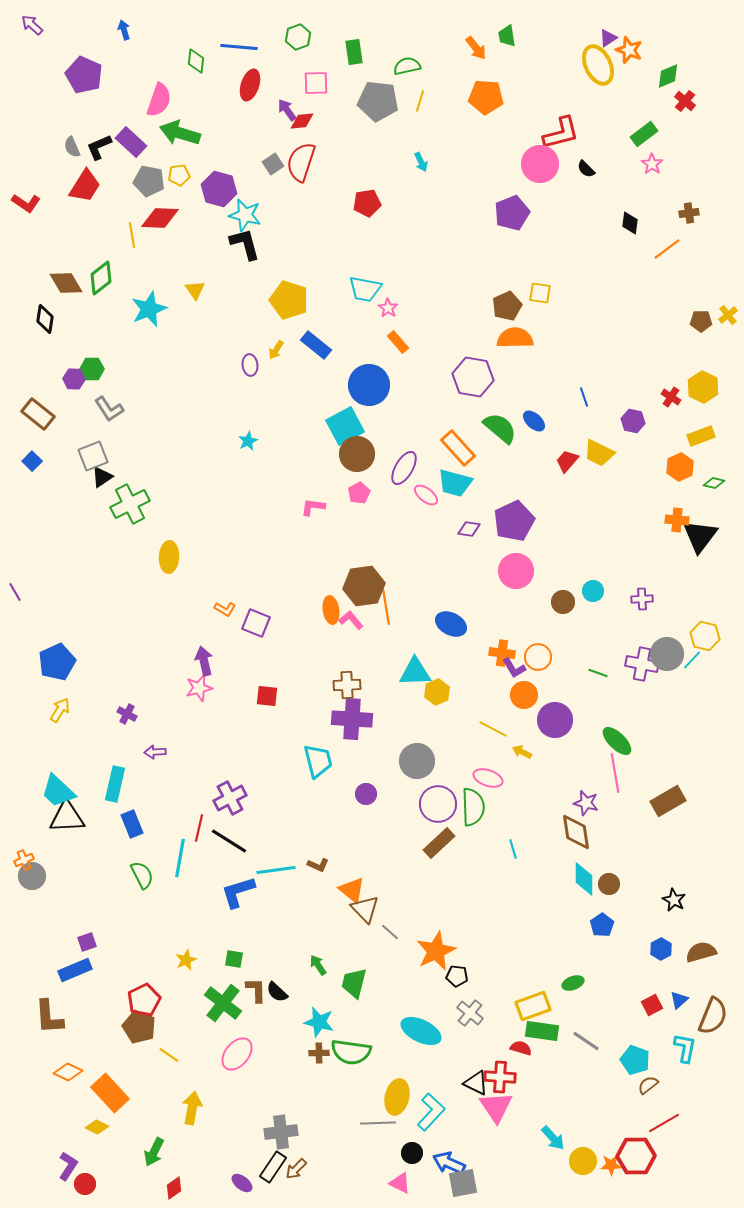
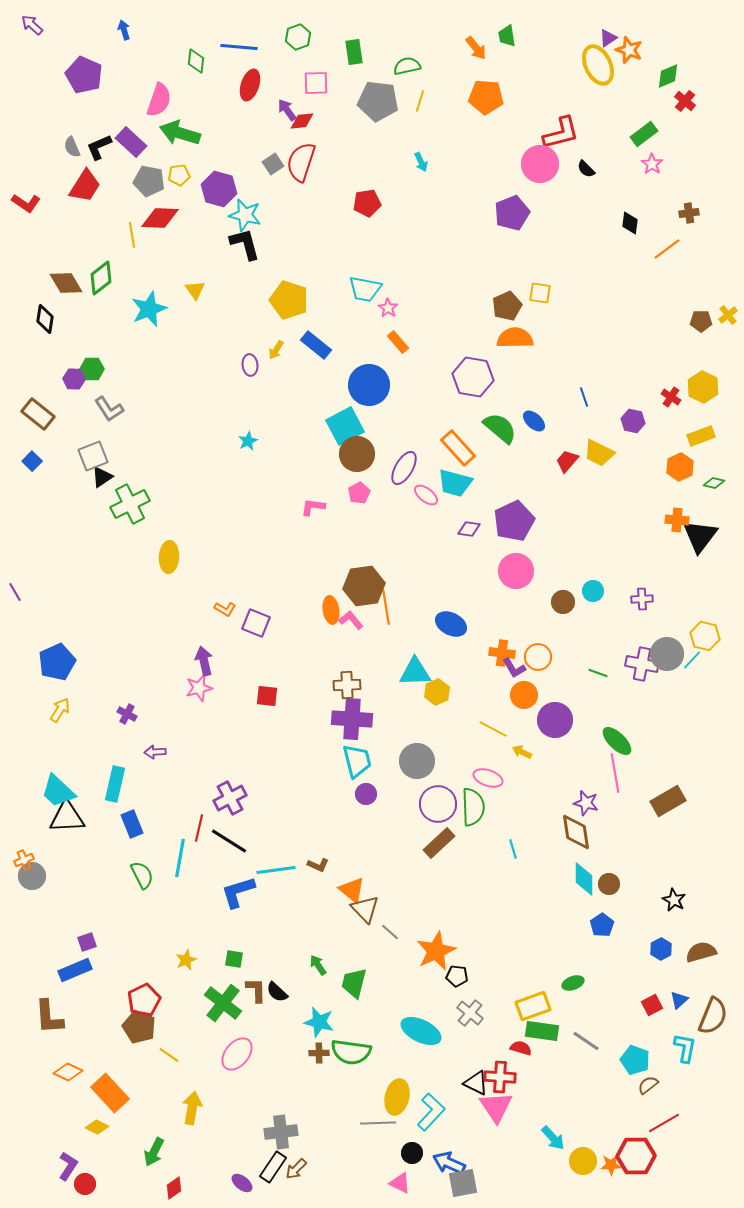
cyan trapezoid at (318, 761): moved 39 px right
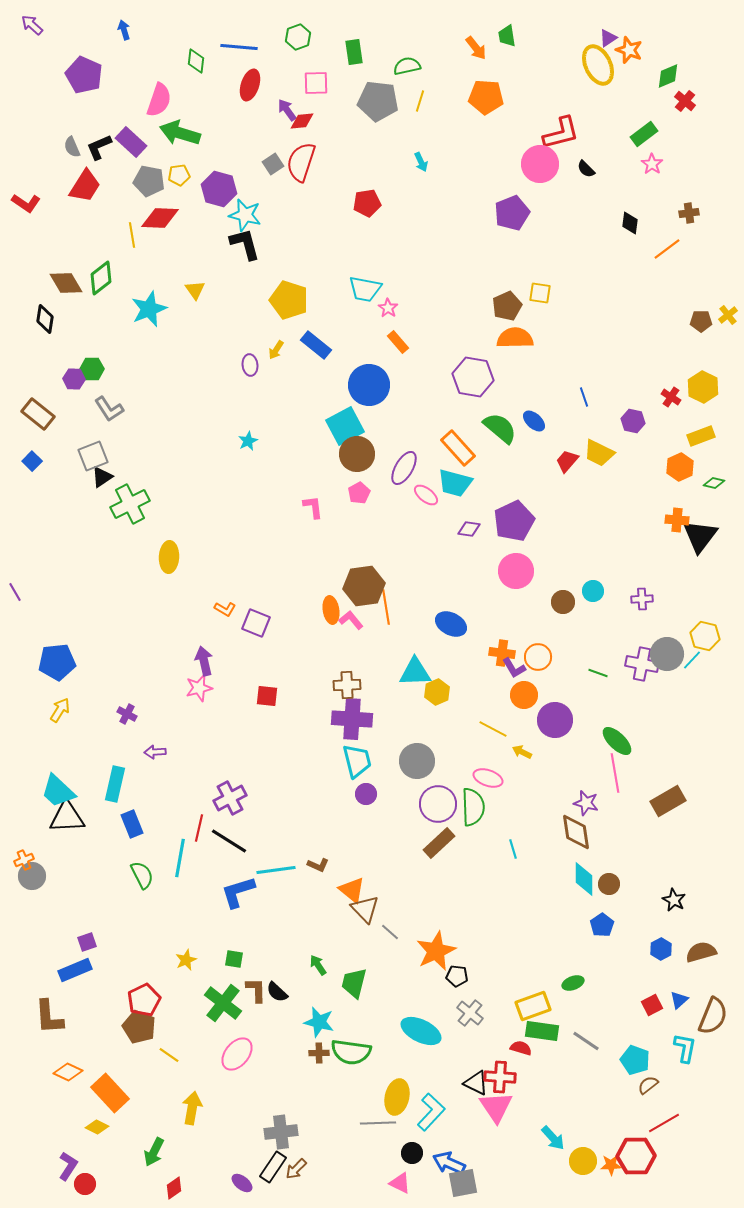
pink L-shape at (313, 507): rotated 75 degrees clockwise
blue pentagon at (57, 662): rotated 18 degrees clockwise
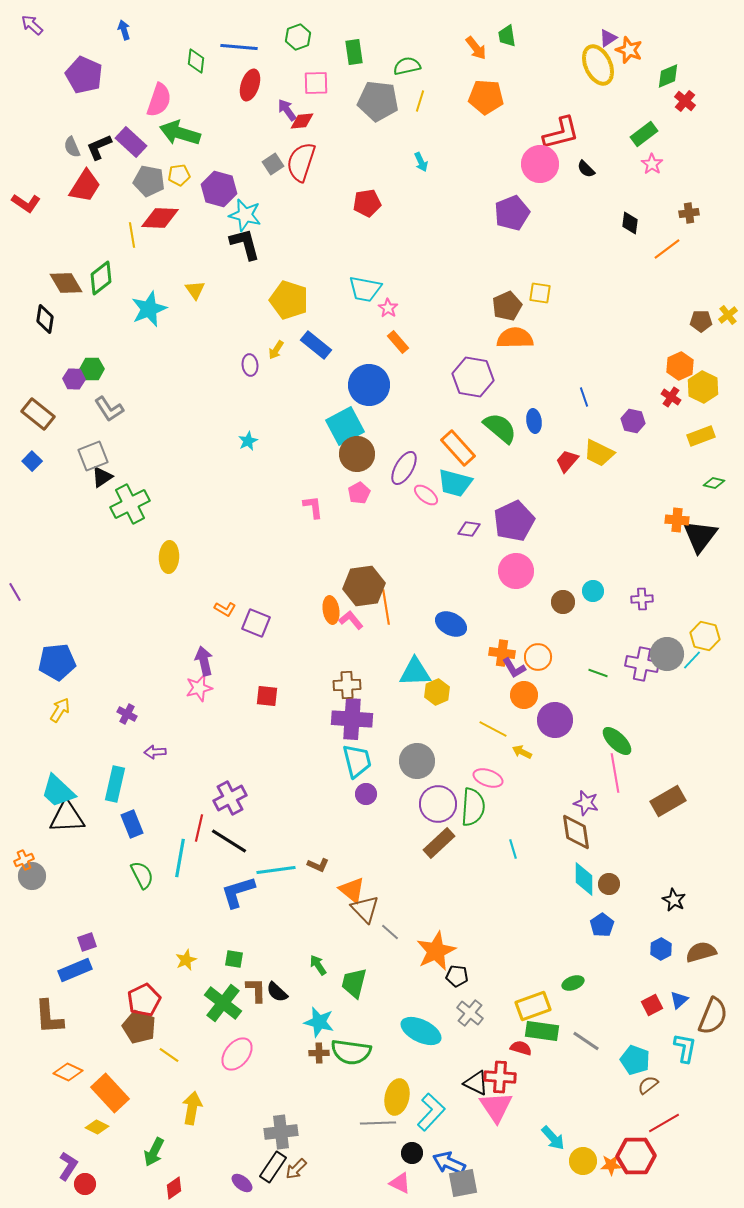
blue ellipse at (534, 421): rotated 40 degrees clockwise
orange hexagon at (680, 467): moved 101 px up
green semicircle at (473, 807): rotated 6 degrees clockwise
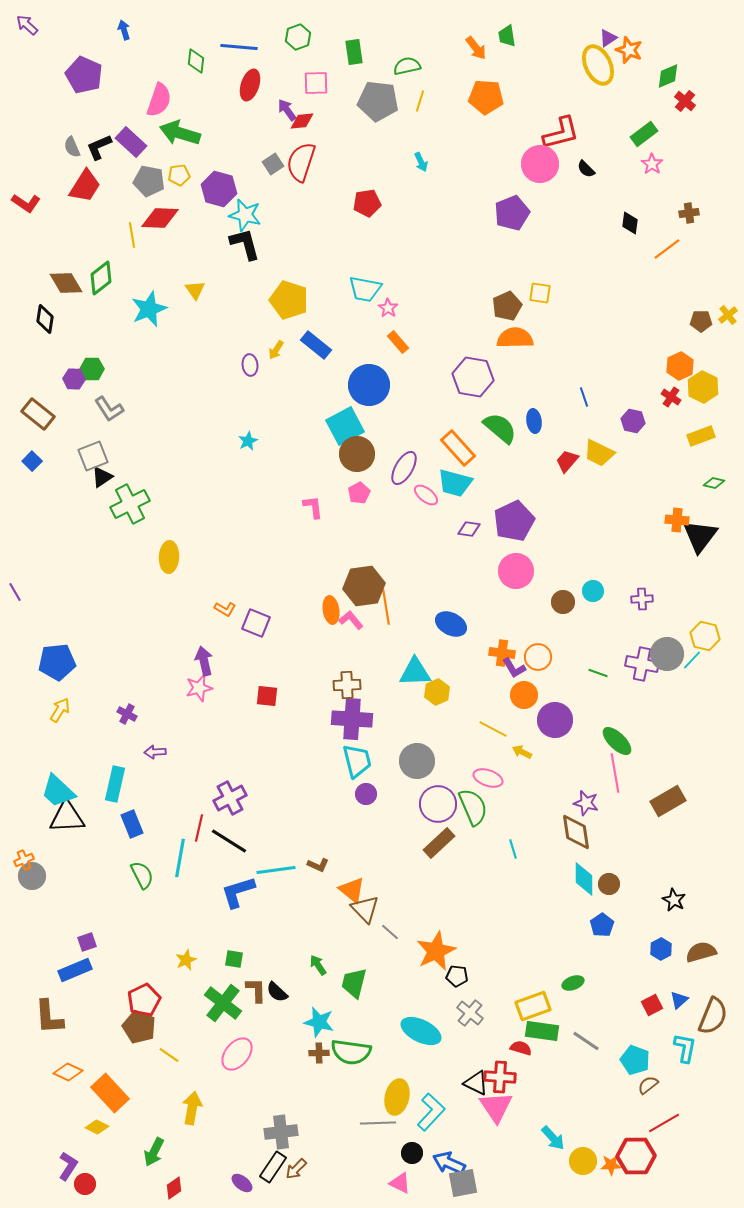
purple arrow at (32, 25): moved 5 px left
green semicircle at (473, 807): rotated 27 degrees counterclockwise
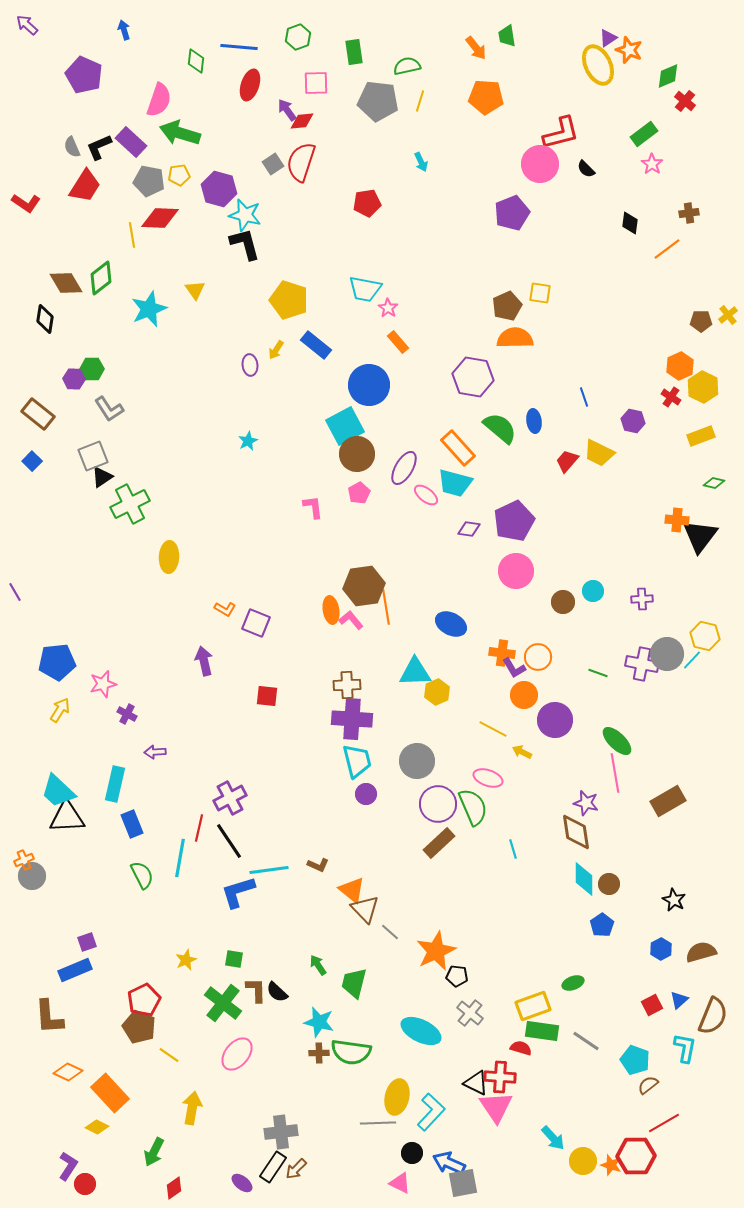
pink star at (199, 688): moved 96 px left, 4 px up
black line at (229, 841): rotated 24 degrees clockwise
cyan line at (276, 870): moved 7 px left
orange star at (611, 1165): rotated 20 degrees clockwise
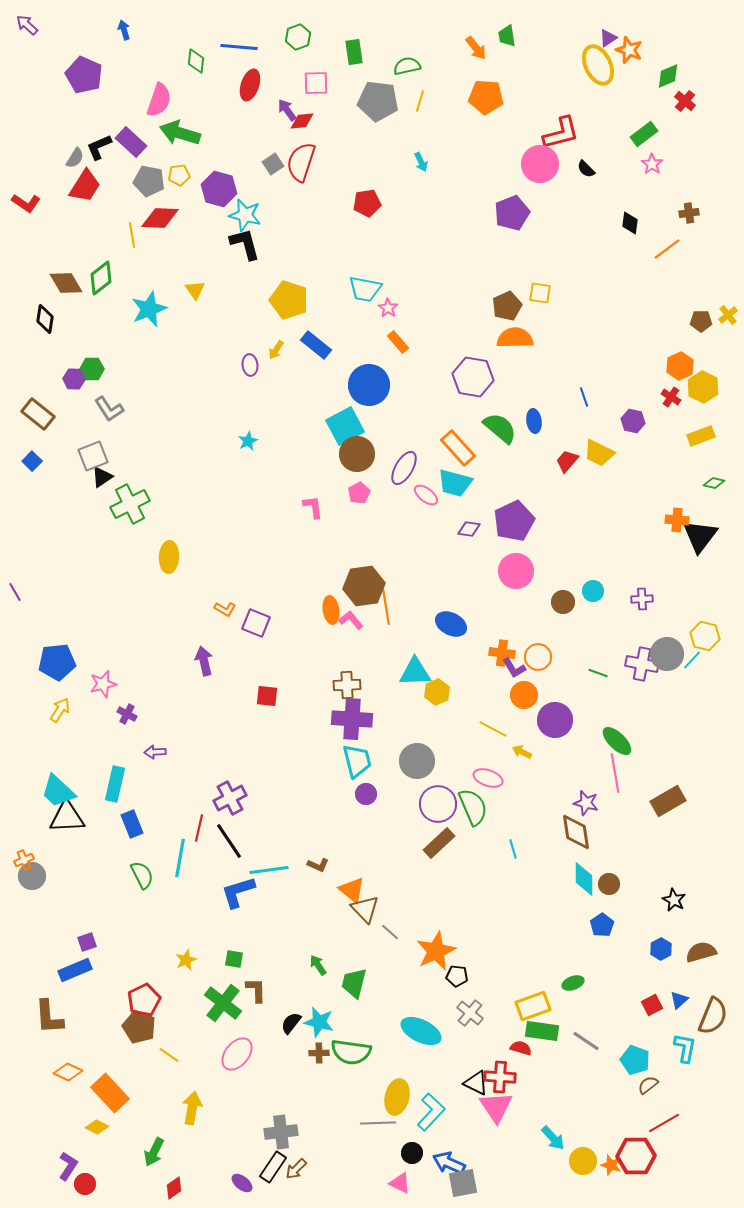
gray semicircle at (72, 147): moved 3 px right, 11 px down; rotated 125 degrees counterclockwise
black semicircle at (277, 992): moved 14 px right, 31 px down; rotated 85 degrees clockwise
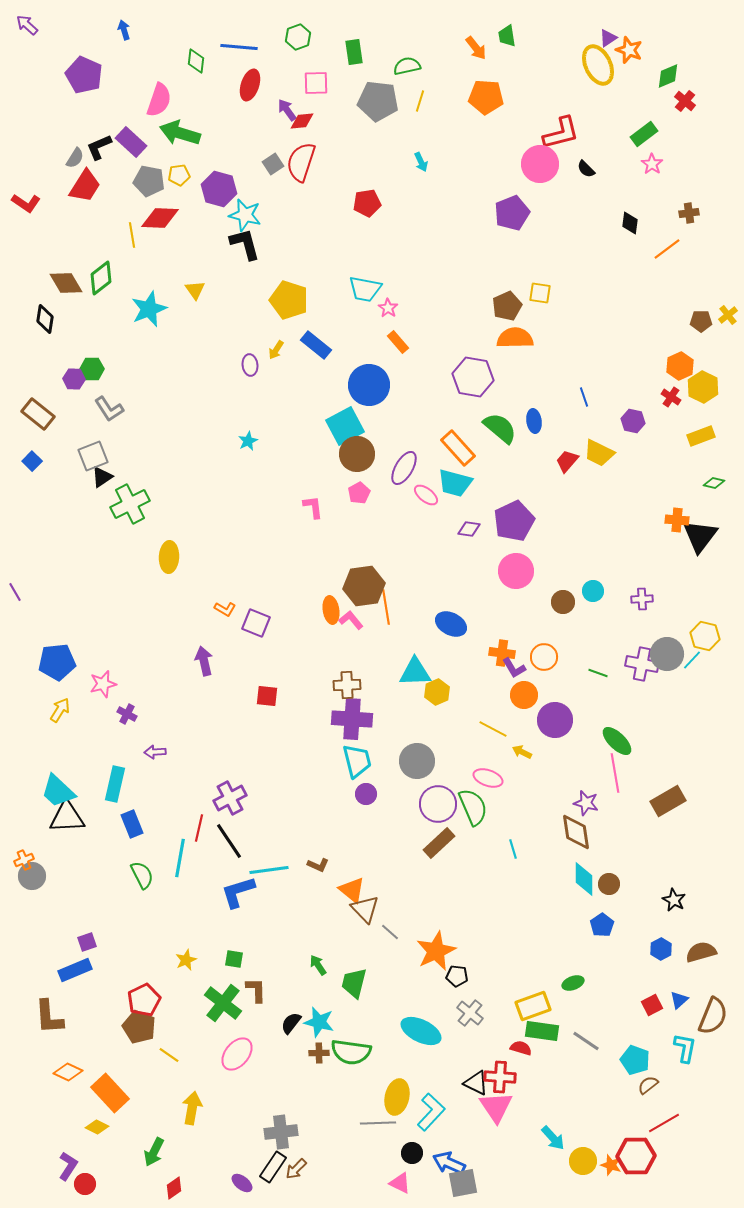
orange circle at (538, 657): moved 6 px right
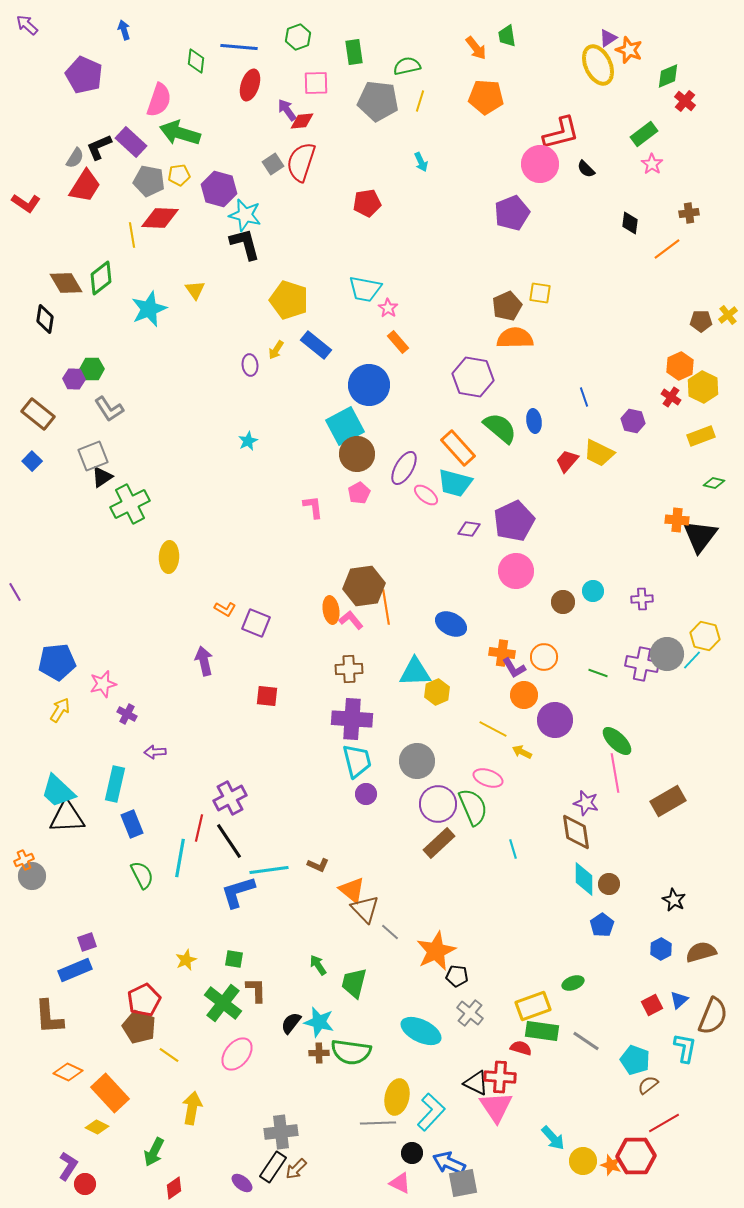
brown cross at (347, 685): moved 2 px right, 16 px up
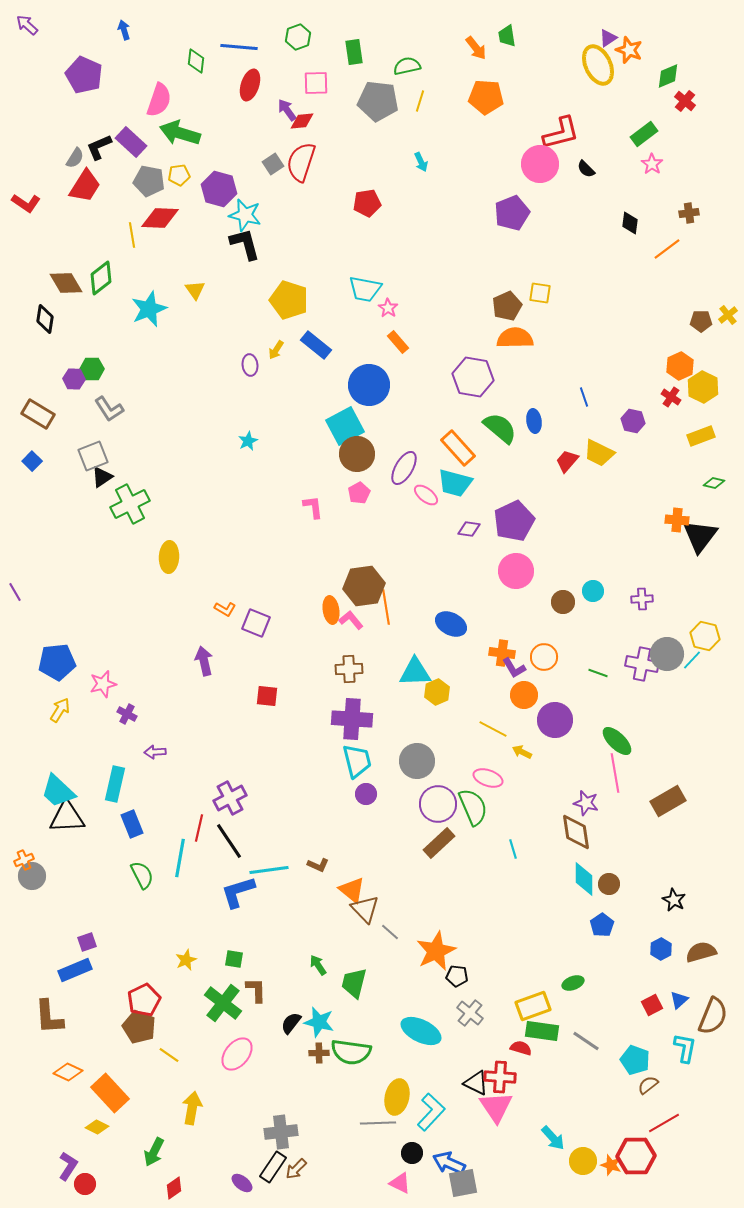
brown rectangle at (38, 414): rotated 8 degrees counterclockwise
